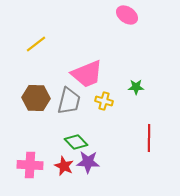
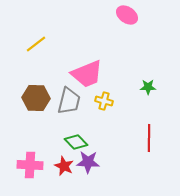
green star: moved 12 px right
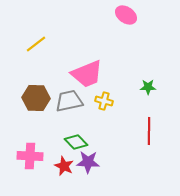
pink ellipse: moved 1 px left
gray trapezoid: rotated 116 degrees counterclockwise
red line: moved 7 px up
pink cross: moved 9 px up
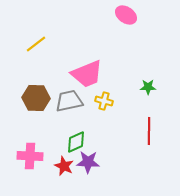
green diamond: rotated 70 degrees counterclockwise
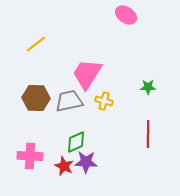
pink trapezoid: rotated 144 degrees clockwise
red line: moved 1 px left, 3 px down
purple star: moved 2 px left
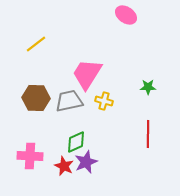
purple star: rotated 25 degrees counterclockwise
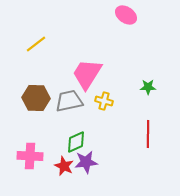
purple star: rotated 15 degrees clockwise
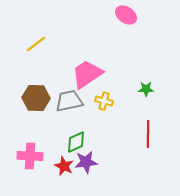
pink trapezoid: rotated 24 degrees clockwise
green star: moved 2 px left, 2 px down
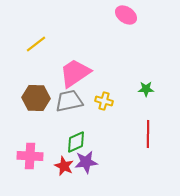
pink trapezoid: moved 12 px left, 1 px up
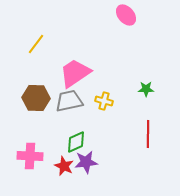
pink ellipse: rotated 15 degrees clockwise
yellow line: rotated 15 degrees counterclockwise
